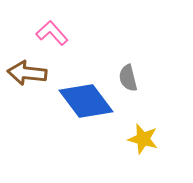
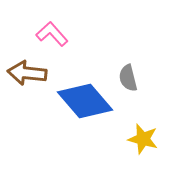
pink L-shape: moved 1 px down
blue diamond: moved 1 px left; rotated 4 degrees counterclockwise
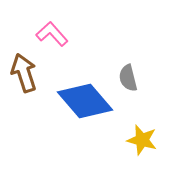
brown arrow: moved 3 px left; rotated 66 degrees clockwise
yellow star: moved 1 px left, 1 px down
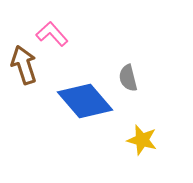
brown arrow: moved 8 px up
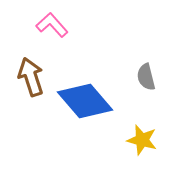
pink L-shape: moved 9 px up
brown arrow: moved 7 px right, 12 px down
gray semicircle: moved 18 px right, 1 px up
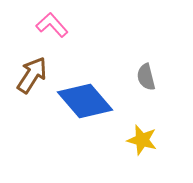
brown arrow: moved 1 px right, 2 px up; rotated 51 degrees clockwise
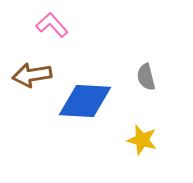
brown arrow: rotated 132 degrees counterclockwise
blue diamond: rotated 46 degrees counterclockwise
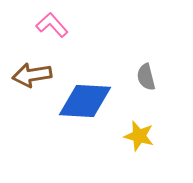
yellow star: moved 3 px left, 4 px up
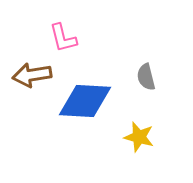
pink L-shape: moved 11 px right, 13 px down; rotated 152 degrees counterclockwise
yellow star: moved 1 px down
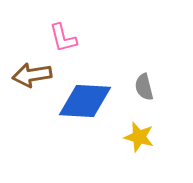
gray semicircle: moved 2 px left, 10 px down
